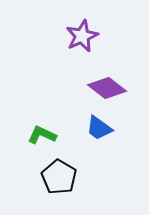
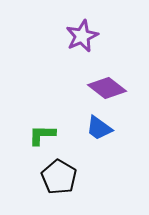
green L-shape: rotated 24 degrees counterclockwise
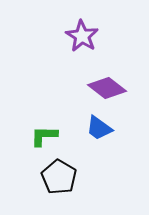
purple star: rotated 16 degrees counterclockwise
green L-shape: moved 2 px right, 1 px down
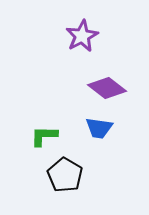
purple star: rotated 12 degrees clockwise
blue trapezoid: rotated 28 degrees counterclockwise
black pentagon: moved 6 px right, 2 px up
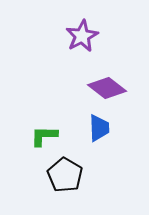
blue trapezoid: rotated 100 degrees counterclockwise
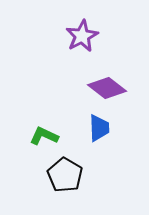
green L-shape: rotated 24 degrees clockwise
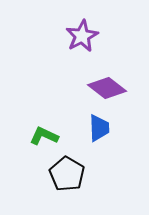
black pentagon: moved 2 px right, 1 px up
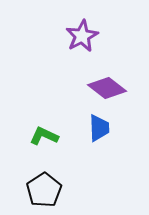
black pentagon: moved 23 px left, 16 px down; rotated 8 degrees clockwise
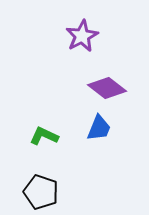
blue trapezoid: rotated 24 degrees clockwise
black pentagon: moved 3 px left, 2 px down; rotated 20 degrees counterclockwise
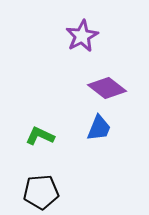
green L-shape: moved 4 px left
black pentagon: rotated 24 degrees counterclockwise
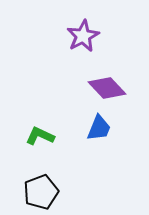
purple star: moved 1 px right
purple diamond: rotated 9 degrees clockwise
black pentagon: rotated 16 degrees counterclockwise
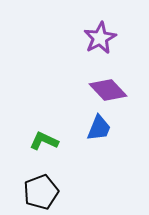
purple star: moved 17 px right, 2 px down
purple diamond: moved 1 px right, 2 px down
green L-shape: moved 4 px right, 5 px down
